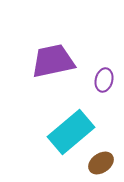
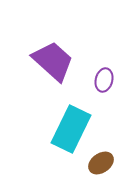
purple trapezoid: rotated 54 degrees clockwise
cyan rectangle: moved 3 px up; rotated 24 degrees counterclockwise
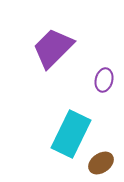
purple trapezoid: moved 13 px up; rotated 87 degrees counterclockwise
cyan rectangle: moved 5 px down
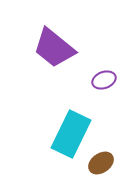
purple trapezoid: moved 1 px right; rotated 96 degrees counterclockwise
purple ellipse: rotated 55 degrees clockwise
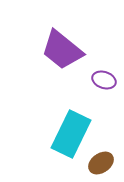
purple trapezoid: moved 8 px right, 2 px down
purple ellipse: rotated 40 degrees clockwise
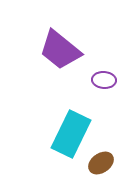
purple trapezoid: moved 2 px left
purple ellipse: rotated 15 degrees counterclockwise
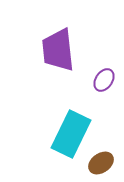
purple trapezoid: moved 2 px left; rotated 45 degrees clockwise
purple ellipse: rotated 60 degrees counterclockwise
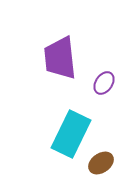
purple trapezoid: moved 2 px right, 8 px down
purple ellipse: moved 3 px down
